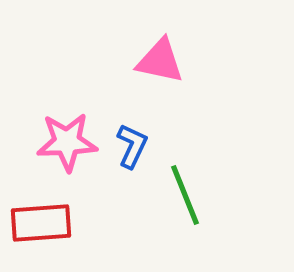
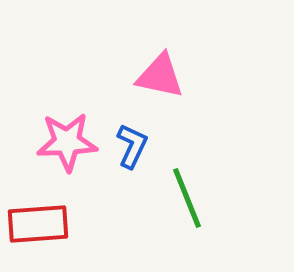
pink triangle: moved 15 px down
green line: moved 2 px right, 3 px down
red rectangle: moved 3 px left, 1 px down
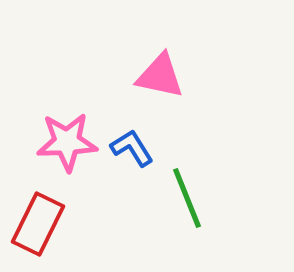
blue L-shape: moved 2 px down; rotated 57 degrees counterclockwise
red rectangle: rotated 60 degrees counterclockwise
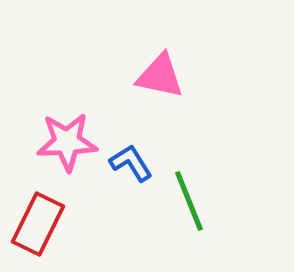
blue L-shape: moved 1 px left, 15 px down
green line: moved 2 px right, 3 px down
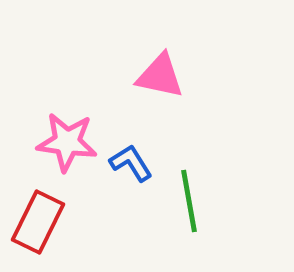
pink star: rotated 10 degrees clockwise
green line: rotated 12 degrees clockwise
red rectangle: moved 2 px up
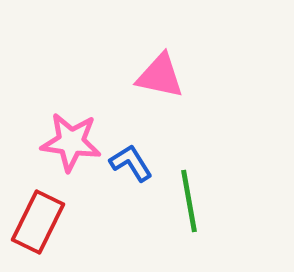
pink star: moved 4 px right
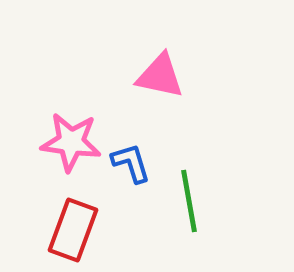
blue L-shape: rotated 15 degrees clockwise
red rectangle: moved 35 px right, 8 px down; rotated 6 degrees counterclockwise
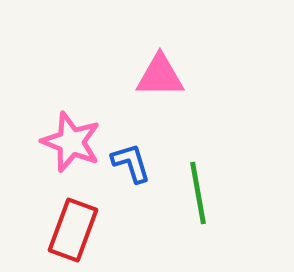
pink triangle: rotated 12 degrees counterclockwise
pink star: rotated 14 degrees clockwise
green line: moved 9 px right, 8 px up
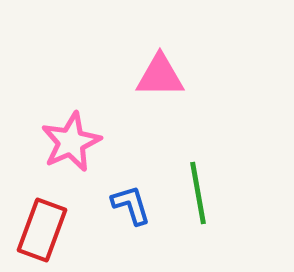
pink star: rotated 26 degrees clockwise
blue L-shape: moved 42 px down
red rectangle: moved 31 px left
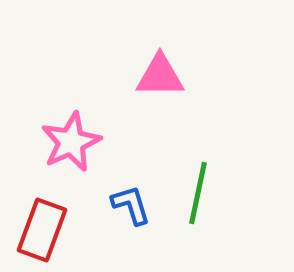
green line: rotated 22 degrees clockwise
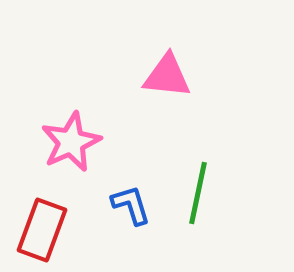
pink triangle: moved 7 px right; rotated 6 degrees clockwise
